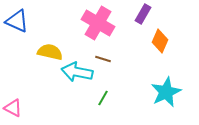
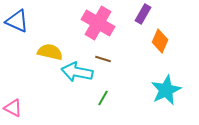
cyan star: moved 2 px up
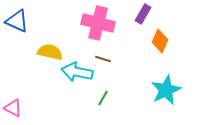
pink cross: rotated 16 degrees counterclockwise
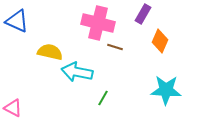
brown line: moved 12 px right, 12 px up
cyan star: rotated 28 degrees clockwise
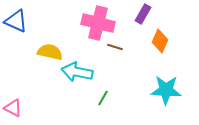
blue triangle: moved 1 px left
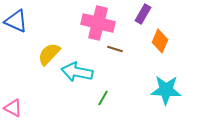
brown line: moved 2 px down
yellow semicircle: moved 1 px left, 2 px down; rotated 60 degrees counterclockwise
